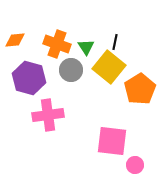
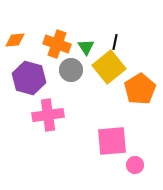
yellow square: rotated 12 degrees clockwise
pink square: rotated 12 degrees counterclockwise
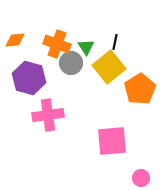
gray circle: moved 7 px up
pink circle: moved 6 px right, 13 px down
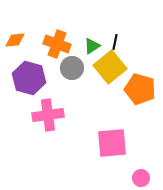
green triangle: moved 6 px right, 1 px up; rotated 30 degrees clockwise
gray circle: moved 1 px right, 5 px down
yellow square: moved 1 px right
orange pentagon: rotated 24 degrees counterclockwise
pink square: moved 2 px down
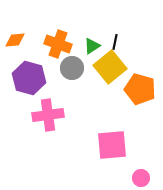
orange cross: moved 1 px right
pink square: moved 2 px down
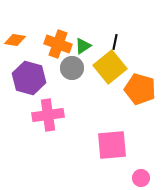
orange diamond: rotated 15 degrees clockwise
green triangle: moved 9 px left
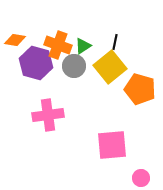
orange cross: moved 1 px down
gray circle: moved 2 px right, 2 px up
purple hexagon: moved 7 px right, 15 px up
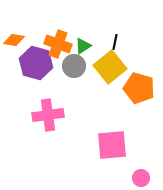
orange diamond: moved 1 px left
orange cross: moved 1 px up
orange pentagon: moved 1 px left, 1 px up
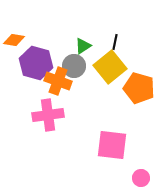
orange cross: moved 37 px down
pink square: rotated 12 degrees clockwise
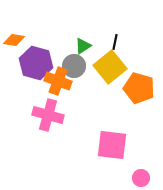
pink cross: rotated 24 degrees clockwise
